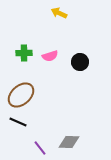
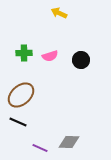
black circle: moved 1 px right, 2 px up
purple line: rotated 28 degrees counterclockwise
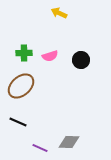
brown ellipse: moved 9 px up
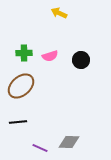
black line: rotated 30 degrees counterclockwise
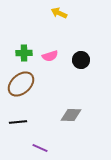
brown ellipse: moved 2 px up
gray diamond: moved 2 px right, 27 px up
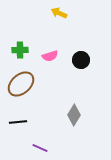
green cross: moved 4 px left, 3 px up
gray diamond: moved 3 px right; rotated 60 degrees counterclockwise
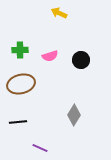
brown ellipse: rotated 28 degrees clockwise
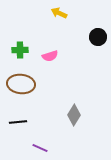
black circle: moved 17 px right, 23 px up
brown ellipse: rotated 20 degrees clockwise
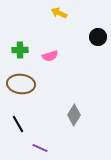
black line: moved 2 px down; rotated 66 degrees clockwise
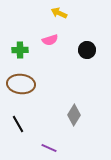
black circle: moved 11 px left, 13 px down
pink semicircle: moved 16 px up
purple line: moved 9 px right
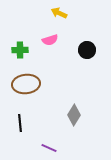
brown ellipse: moved 5 px right; rotated 12 degrees counterclockwise
black line: moved 2 px right, 1 px up; rotated 24 degrees clockwise
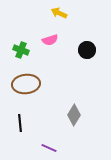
green cross: moved 1 px right; rotated 21 degrees clockwise
